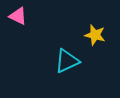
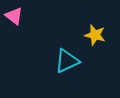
pink triangle: moved 4 px left; rotated 12 degrees clockwise
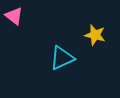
cyan triangle: moved 5 px left, 3 px up
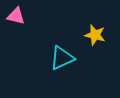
pink triangle: moved 2 px right; rotated 24 degrees counterclockwise
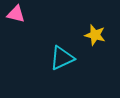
pink triangle: moved 2 px up
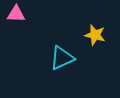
pink triangle: rotated 12 degrees counterclockwise
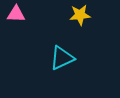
yellow star: moved 15 px left, 20 px up; rotated 20 degrees counterclockwise
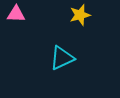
yellow star: rotated 10 degrees counterclockwise
